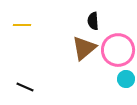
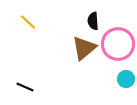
yellow line: moved 6 px right, 3 px up; rotated 42 degrees clockwise
pink circle: moved 6 px up
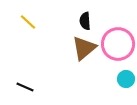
black semicircle: moved 8 px left
